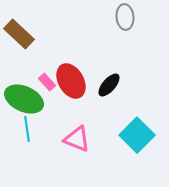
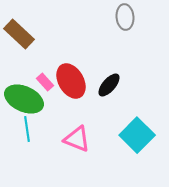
pink rectangle: moved 2 px left
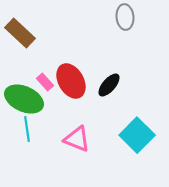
brown rectangle: moved 1 px right, 1 px up
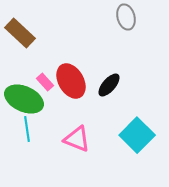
gray ellipse: moved 1 px right; rotated 10 degrees counterclockwise
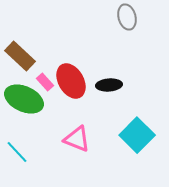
gray ellipse: moved 1 px right
brown rectangle: moved 23 px down
black ellipse: rotated 45 degrees clockwise
cyan line: moved 10 px left, 23 px down; rotated 35 degrees counterclockwise
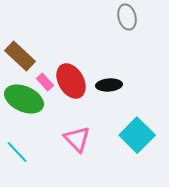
pink triangle: rotated 24 degrees clockwise
